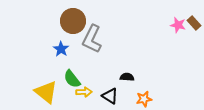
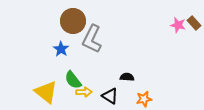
green semicircle: moved 1 px right, 1 px down
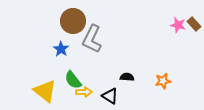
brown rectangle: moved 1 px down
yellow triangle: moved 1 px left, 1 px up
orange star: moved 19 px right, 18 px up
